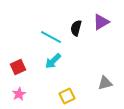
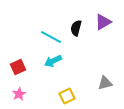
purple triangle: moved 2 px right
cyan arrow: rotated 18 degrees clockwise
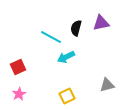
purple triangle: moved 2 px left, 1 px down; rotated 18 degrees clockwise
cyan arrow: moved 13 px right, 4 px up
gray triangle: moved 2 px right, 2 px down
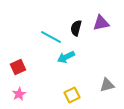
yellow square: moved 5 px right, 1 px up
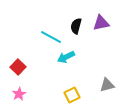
black semicircle: moved 2 px up
red square: rotated 21 degrees counterclockwise
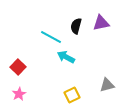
cyan arrow: rotated 54 degrees clockwise
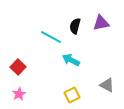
black semicircle: moved 1 px left
cyan arrow: moved 5 px right, 3 px down
gray triangle: rotated 42 degrees clockwise
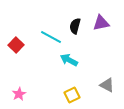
cyan arrow: moved 2 px left
red square: moved 2 px left, 22 px up
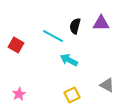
purple triangle: rotated 12 degrees clockwise
cyan line: moved 2 px right, 1 px up
red square: rotated 14 degrees counterclockwise
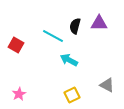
purple triangle: moved 2 px left
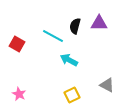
red square: moved 1 px right, 1 px up
pink star: rotated 16 degrees counterclockwise
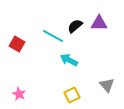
black semicircle: rotated 35 degrees clockwise
gray triangle: rotated 21 degrees clockwise
